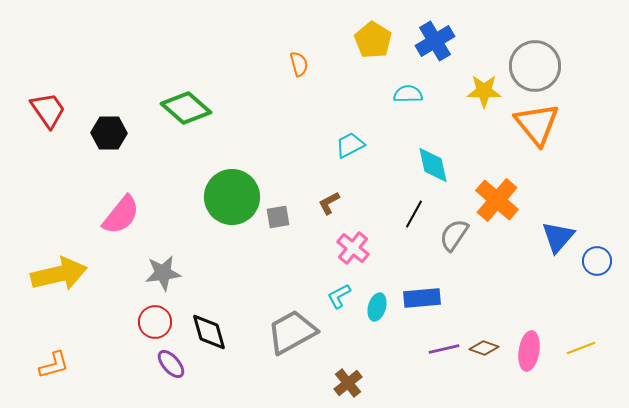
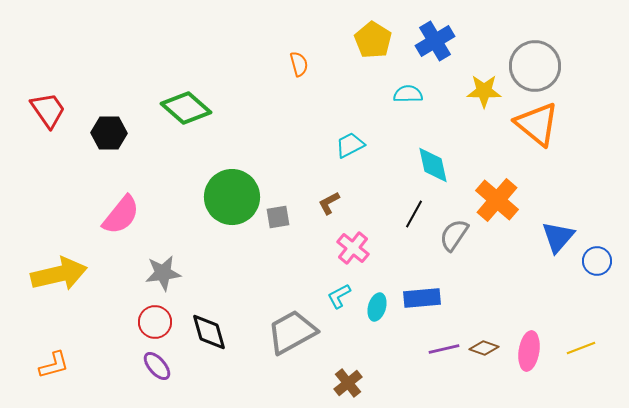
orange triangle: rotated 12 degrees counterclockwise
purple ellipse: moved 14 px left, 2 px down
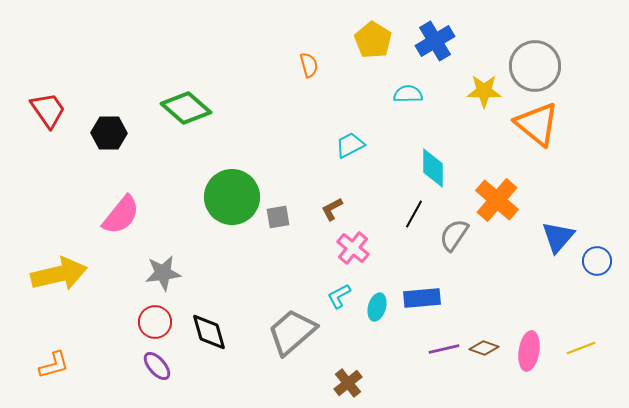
orange semicircle: moved 10 px right, 1 px down
cyan diamond: moved 3 px down; rotated 12 degrees clockwise
brown L-shape: moved 3 px right, 6 px down
gray trapezoid: rotated 12 degrees counterclockwise
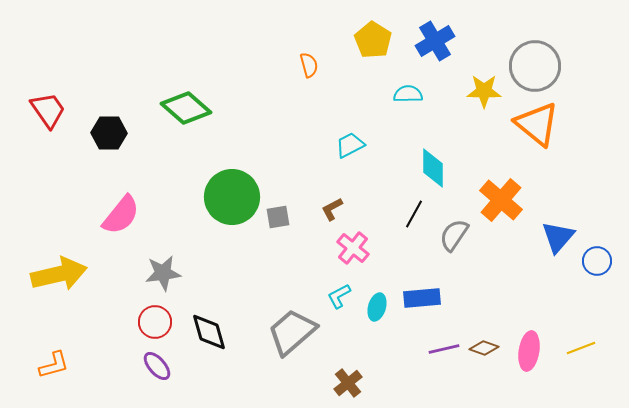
orange cross: moved 4 px right
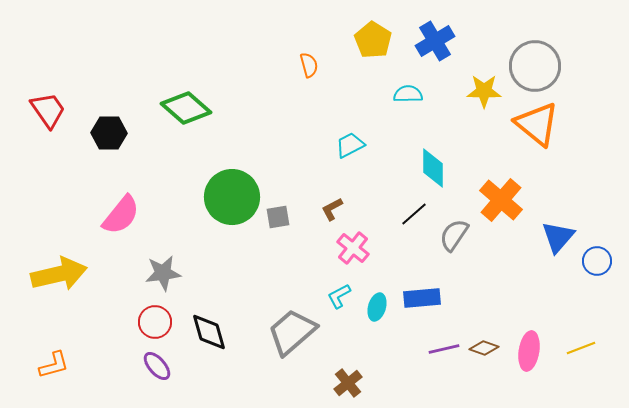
black line: rotated 20 degrees clockwise
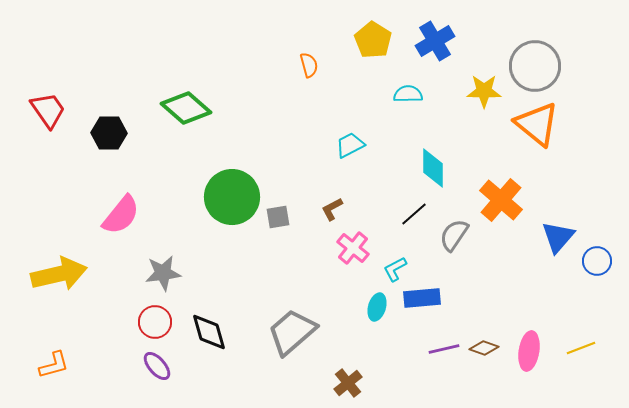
cyan L-shape: moved 56 px right, 27 px up
